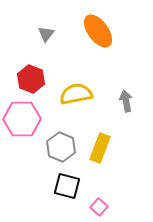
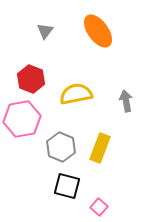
gray triangle: moved 1 px left, 3 px up
pink hexagon: rotated 9 degrees counterclockwise
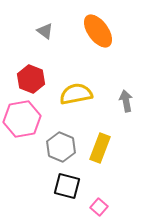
gray triangle: rotated 30 degrees counterclockwise
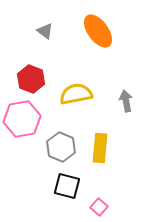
yellow rectangle: rotated 16 degrees counterclockwise
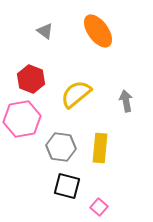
yellow semicircle: rotated 28 degrees counterclockwise
gray hexagon: rotated 16 degrees counterclockwise
